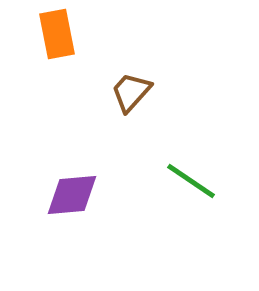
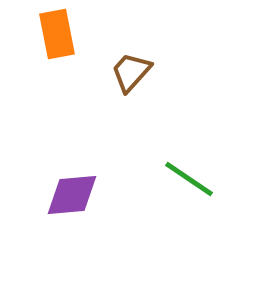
brown trapezoid: moved 20 px up
green line: moved 2 px left, 2 px up
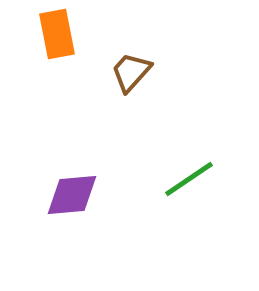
green line: rotated 68 degrees counterclockwise
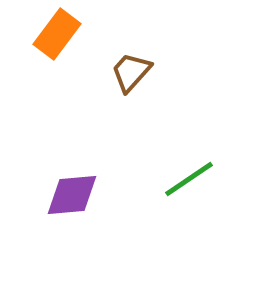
orange rectangle: rotated 48 degrees clockwise
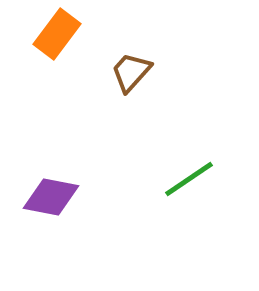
purple diamond: moved 21 px left, 2 px down; rotated 16 degrees clockwise
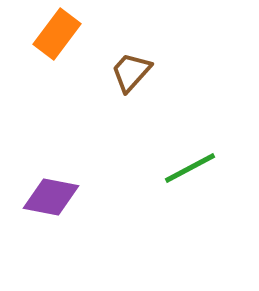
green line: moved 1 px right, 11 px up; rotated 6 degrees clockwise
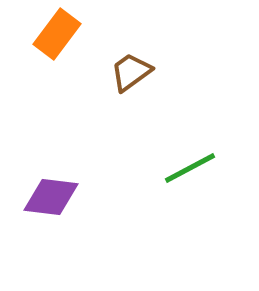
brown trapezoid: rotated 12 degrees clockwise
purple diamond: rotated 4 degrees counterclockwise
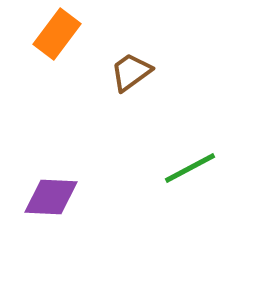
purple diamond: rotated 4 degrees counterclockwise
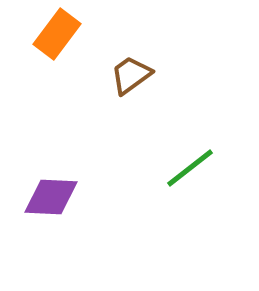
brown trapezoid: moved 3 px down
green line: rotated 10 degrees counterclockwise
